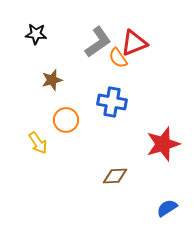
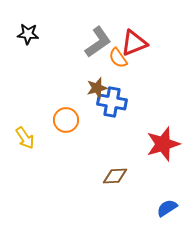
black star: moved 8 px left
brown star: moved 45 px right, 8 px down
yellow arrow: moved 13 px left, 5 px up
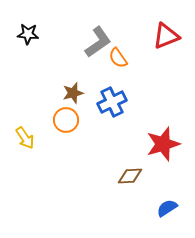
red triangle: moved 32 px right, 7 px up
brown star: moved 24 px left, 5 px down
blue cross: rotated 36 degrees counterclockwise
brown diamond: moved 15 px right
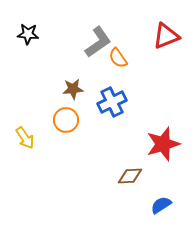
brown star: moved 4 px up; rotated 10 degrees clockwise
blue semicircle: moved 6 px left, 3 px up
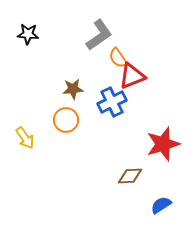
red triangle: moved 34 px left, 40 px down
gray L-shape: moved 1 px right, 7 px up
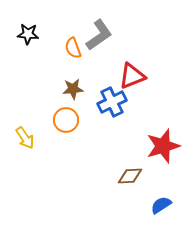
orange semicircle: moved 45 px left, 10 px up; rotated 15 degrees clockwise
red star: moved 2 px down
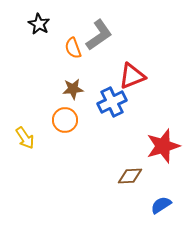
black star: moved 11 px right, 10 px up; rotated 25 degrees clockwise
orange circle: moved 1 px left
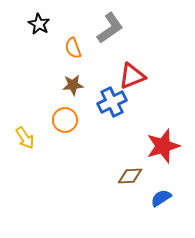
gray L-shape: moved 11 px right, 7 px up
brown star: moved 4 px up
blue semicircle: moved 7 px up
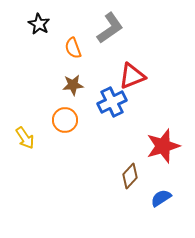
brown diamond: rotated 45 degrees counterclockwise
